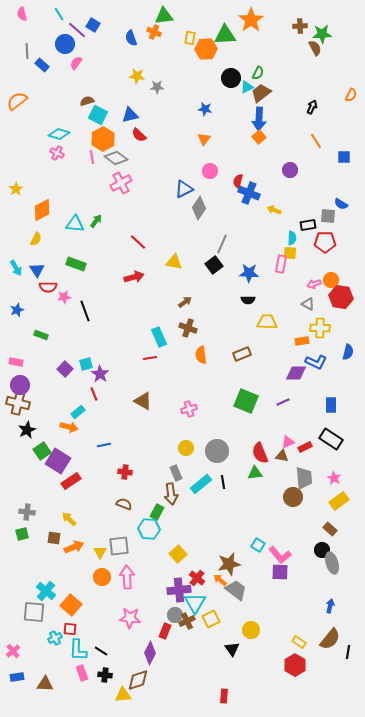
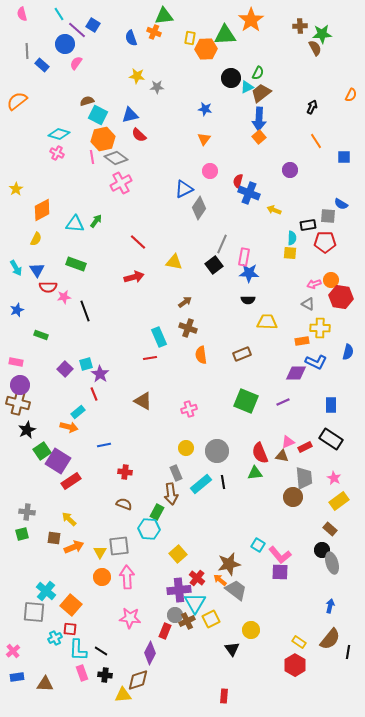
orange hexagon at (103, 139): rotated 15 degrees clockwise
pink rectangle at (281, 264): moved 37 px left, 7 px up
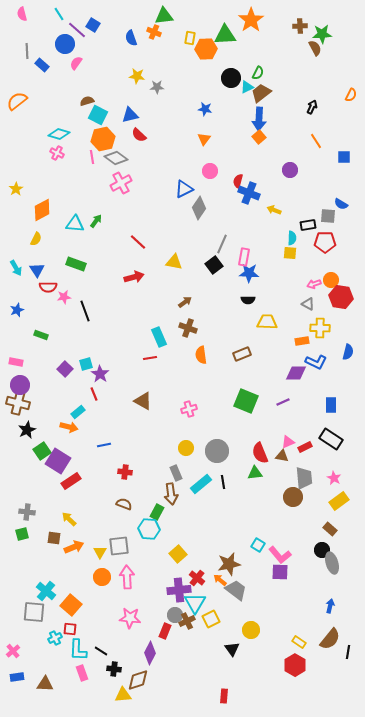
black cross at (105, 675): moved 9 px right, 6 px up
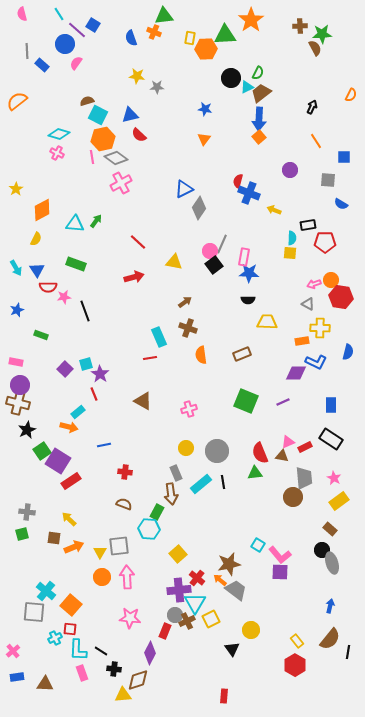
pink circle at (210, 171): moved 80 px down
gray square at (328, 216): moved 36 px up
yellow rectangle at (299, 642): moved 2 px left, 1 px up; rotated 16 degrees clockwise
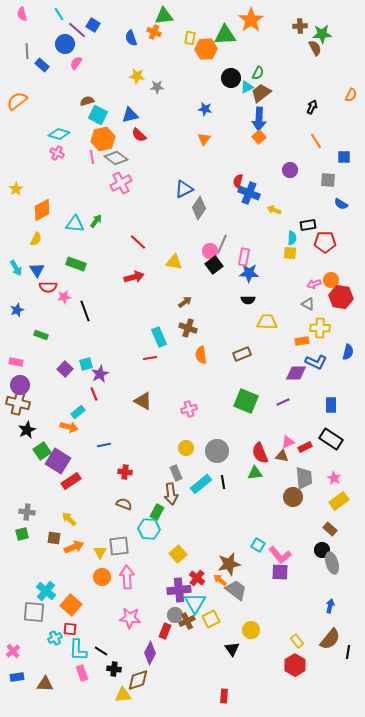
purple star at (100, 374): rotated 12 degrees clockwise
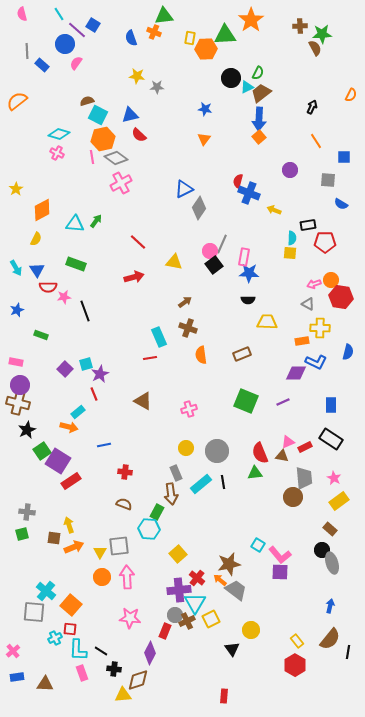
yellow arrow at (69, 519): moved 6 px down; rotated 28 degrees clockwise
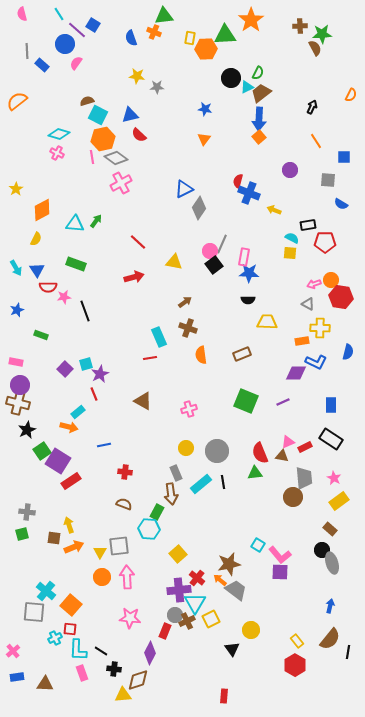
cyan semicircle at (292, 238): rotated 64 degrees counterclockwise
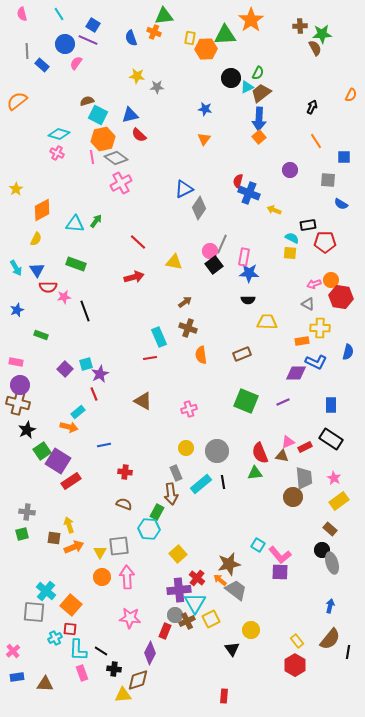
purple line at (77, 30): moved 11 px right, 10 px down; rotated 18 degrees counterclockwise
